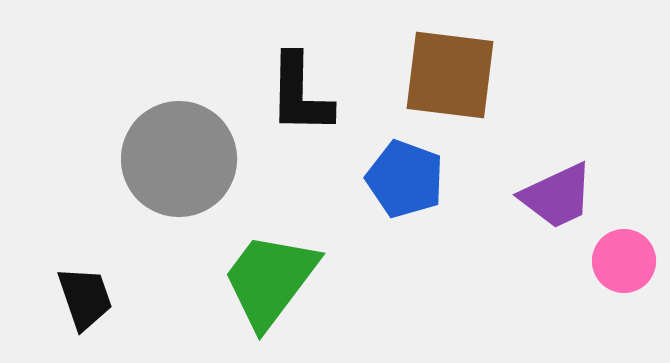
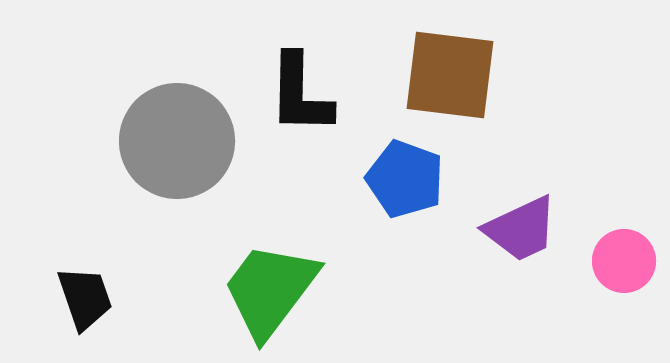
gray circle: moved 2 px left, 18 px up
purple trapezoid: moved 36 px left, 33 px down
green trapezoid: moved 10 px down
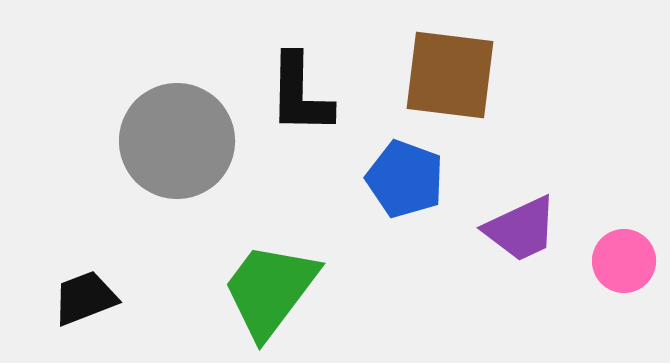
black trapezoid: rotated 92 degrees counterclockwise
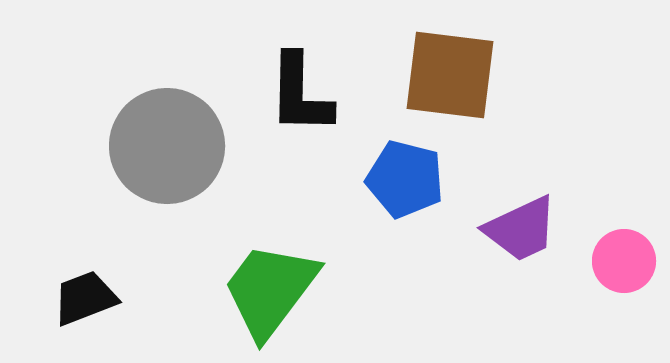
gray circle: moved 10 px left, 5 px down
blue pentagon: rotated 6 degrees counterclockwise
